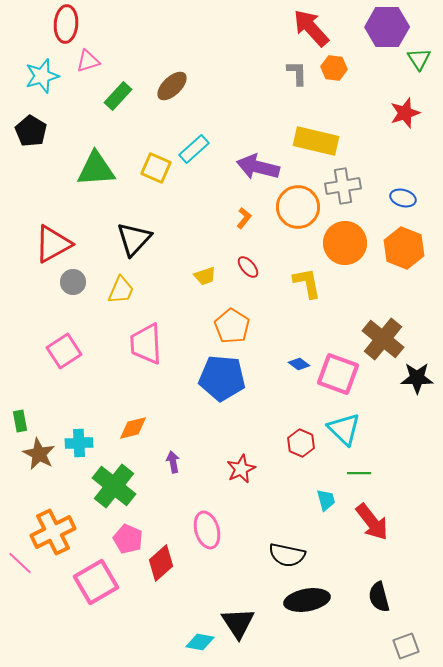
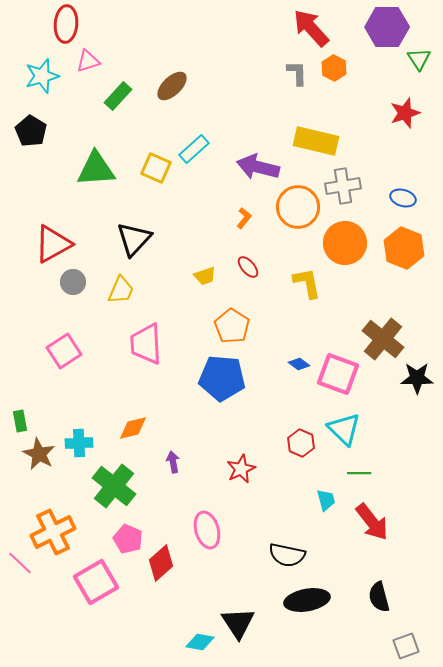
orange hexagon at (334, 68): rotated 20 degrees clockwise
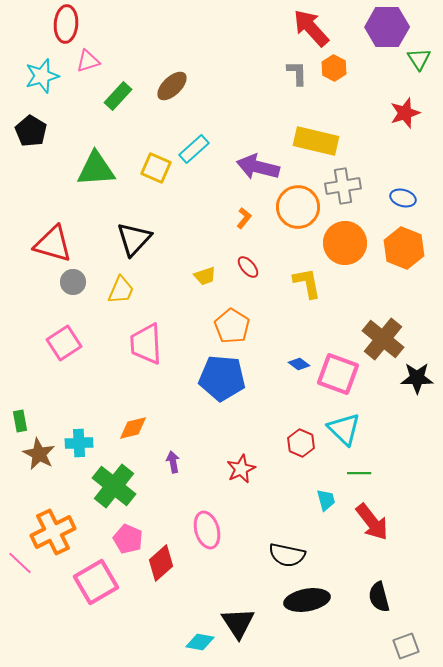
red triangle at (53, 244): rotated 45 degrees clockwise
pink square at (64, 351): moved 8 px up
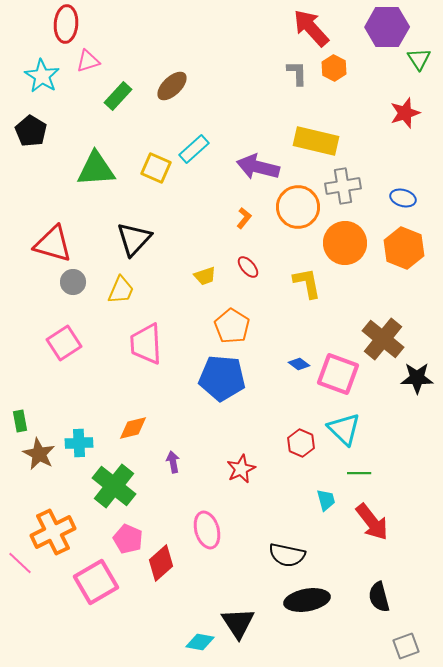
cyan star at (42, 76): rotated 24 degrees counterclockwise
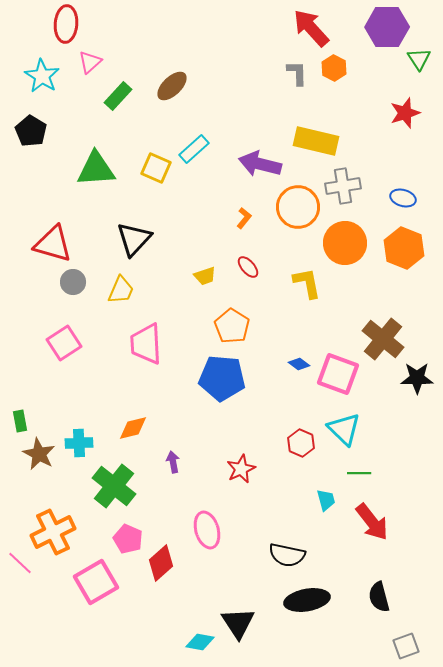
pink triangle at (88, 61): moved 2 px right, 1 px down; rotated 25 degrees counterclockwise
purple arrow at (258, 167): moved 2 px right, 3 px up
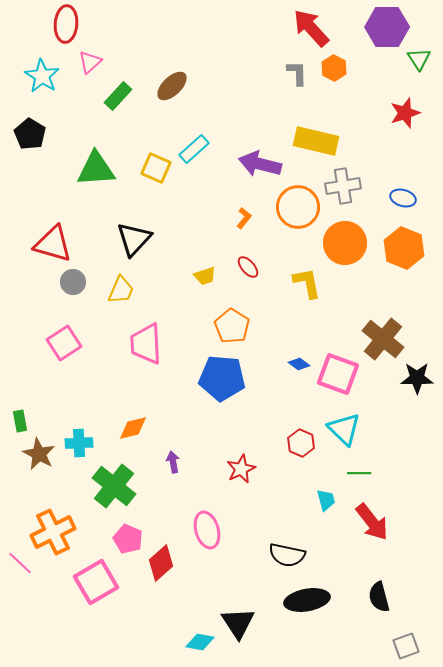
black pentagon at (31, 131): moved 1 px left, 3 px down
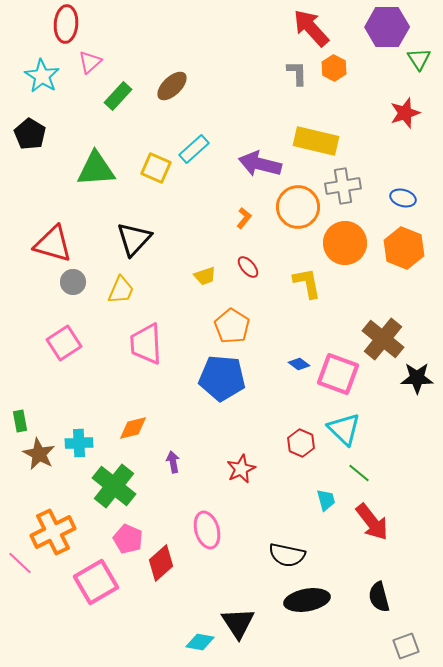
green line at (359, 473): rotated 40 degrees clockwise
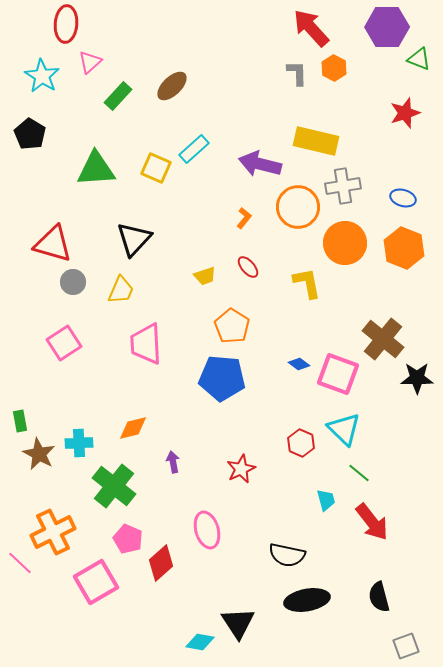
green triangle at (419, 59): rotated 35 degrees counterclockwise
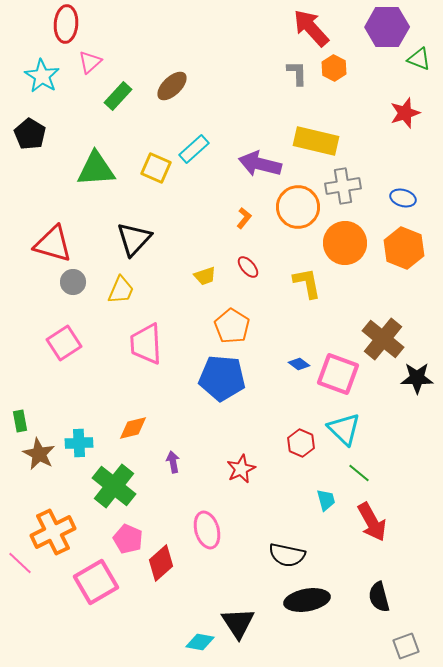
red arrow at (372, 522): rotated 9 degrees clockwise
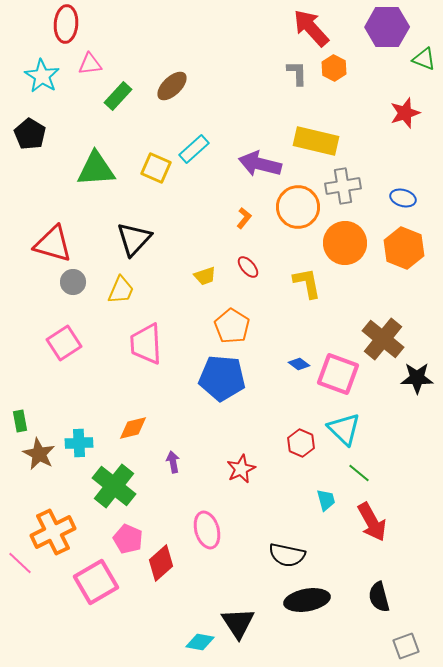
green triangle at (419, 59): moved 5 px right
pink triangle at (90, 62): moved 2 px down; rotated 35 degrees clockwise
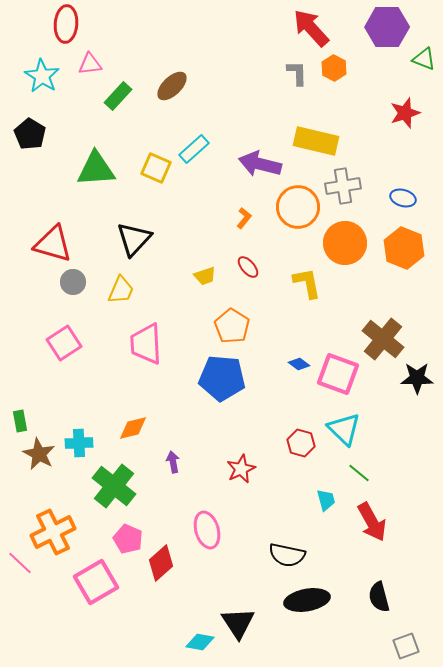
red hexagon at (301, 443): rotated 8 degrees counterclockwise
